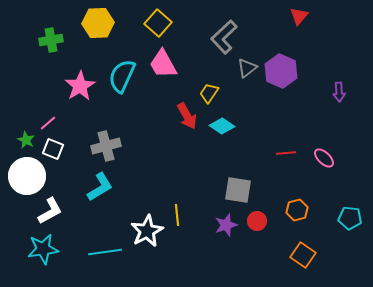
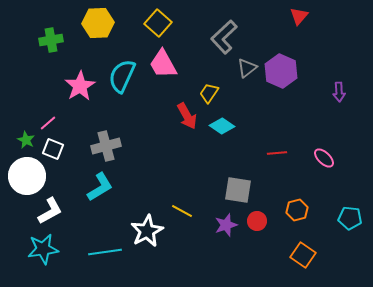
red line: moved 9 px left
yellow line: moved 5 px right, 4 px up; rotated 55 degrees counterclockwise
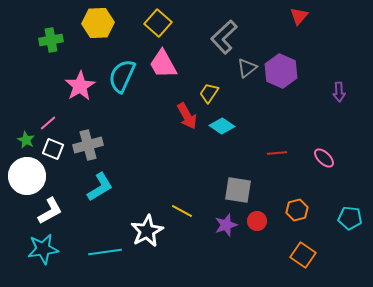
gray cross: moved 18 px left, 1 px up
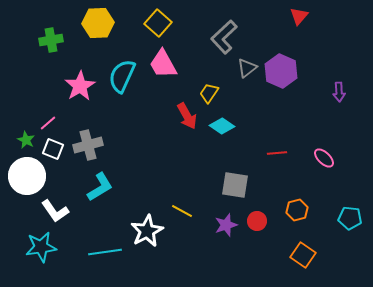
gray square: moved 3 px left, 5 px up
white L-shape: moved 5 px right; rotated 84 degrees clockwise
cyan star: moved 2 px left, 2 px up
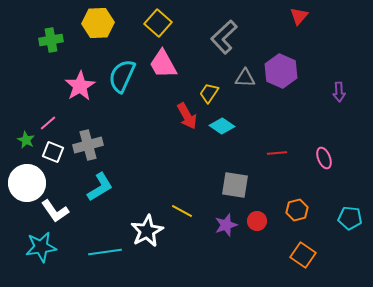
gray triangle: moved 2 px left, 10 px down; rotated 40 degrees clockwise
white square: moved 3 px down
pink ellipse: rotated 25 degrees clockwise
white circle: moved 7 px down
